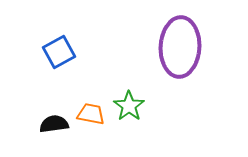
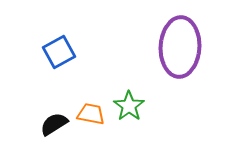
black semicircle: rotated 24 degrees counterclockwise
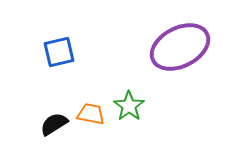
purple ellipse: rotated 60 degrees clockwise
blue square: rotated 16 degrees clockwise
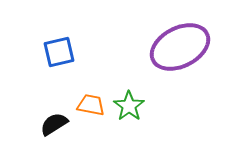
orange trapezoid: moved 9 px up
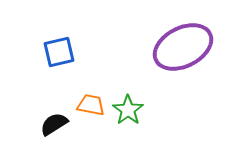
purple ellipse: moved 3 px right
green star: moved 1 px left, 4 px down
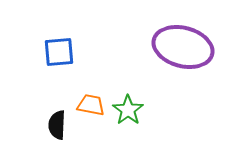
purple ellipse: rotated 42 degrees clockwise
blue square: rotated 8 degrees clockwise
black semicircle: moved 3 px right, 1 px down; rotated 56 degrees counterclockwise
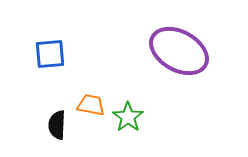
purple ellipse: moved 4 px left, 4 px down; rotated 14 degrees clockwise
blue square: moved 9 px left, 2 px down
green star: moved 7 px down
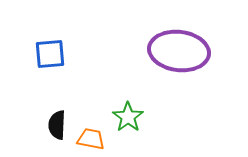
purple ellipse: rotated 22 degrees counterclockwise
orange trapezoid: moved 34 px down
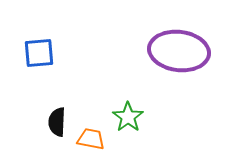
blue square: moved 11 px left, 1 px up
black semicircle: moved 3 px up
